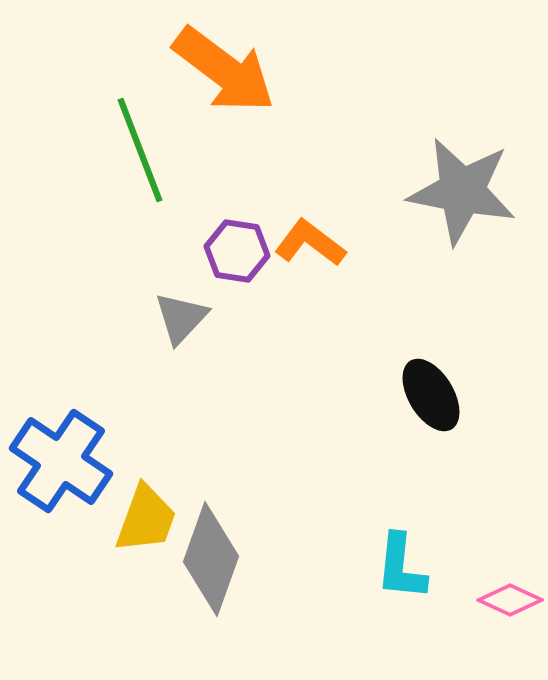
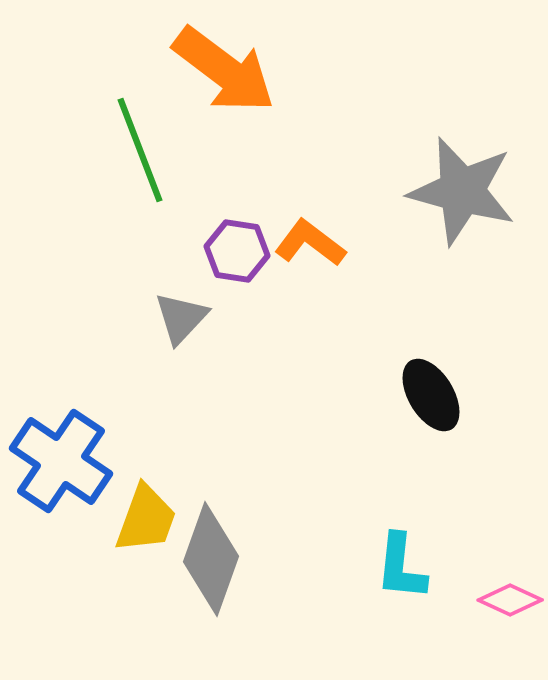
gray star: rotated 4 degrees clockwise
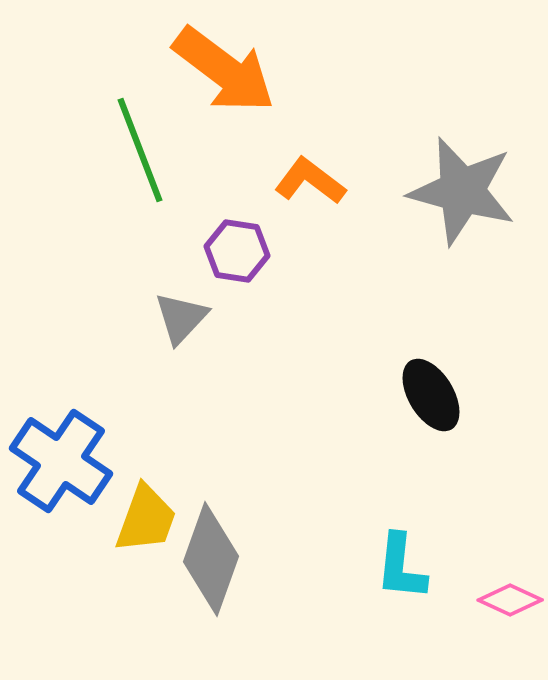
orange L-shape: moved 62 px up
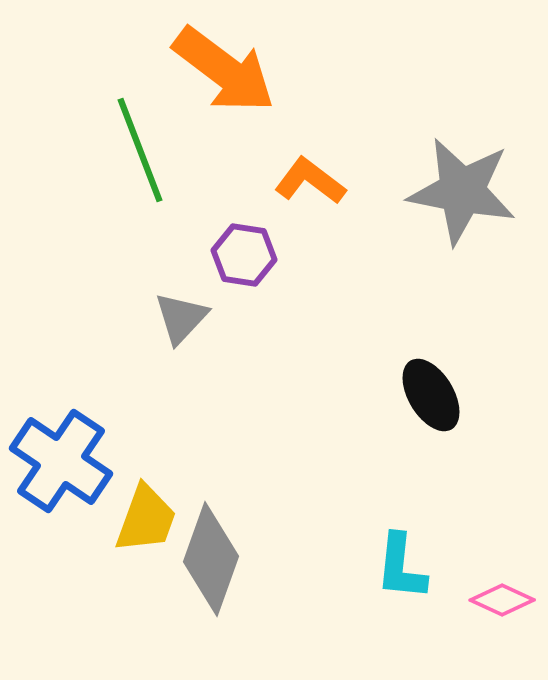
gray star: rotated 4 degrees counterclockwise
purple hexagon: moved 7 px right, 4 px down
pink diamond: moved 8 px left
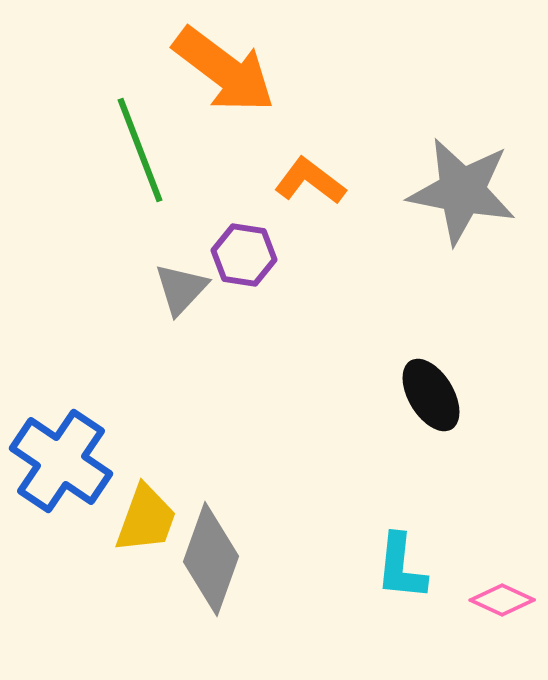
gray triangle: moved 29 px up
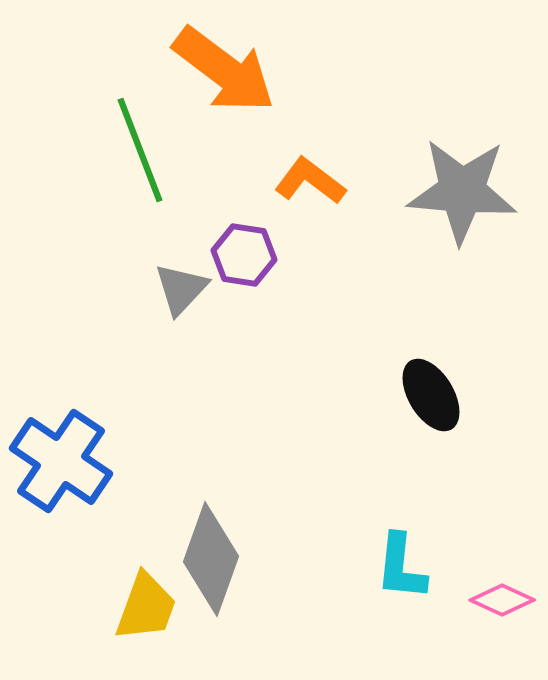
gray star: rotated 6 degrees counterclockwise
yellow trapezoid: moved 88 px down
